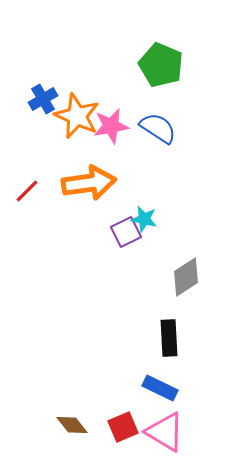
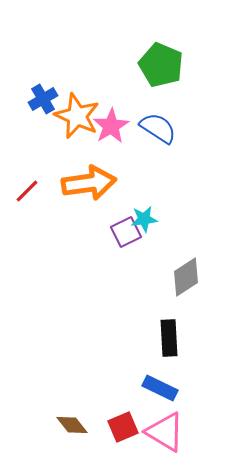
pink star: rotated 21 degrees counterclockwise
cyan star: rotated 20 degrees counterclockwise
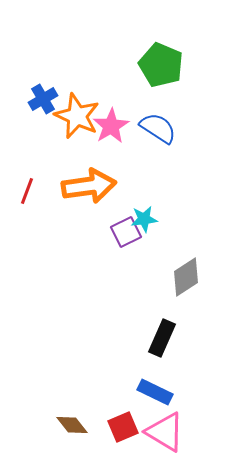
orange arrow: moved 3 px down
red line: rotated 24 degrees counterclockwise
black rectangle: moved 7 px left; rotated 27 degrees clockwise
blue rectangle: moved 5 px left, 4 px down
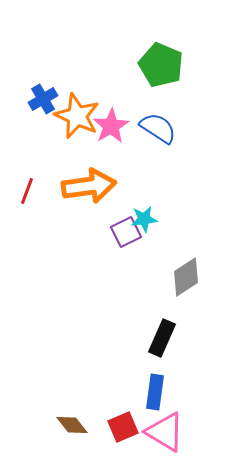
blue rectangle: rotated 72 degrees clockwise
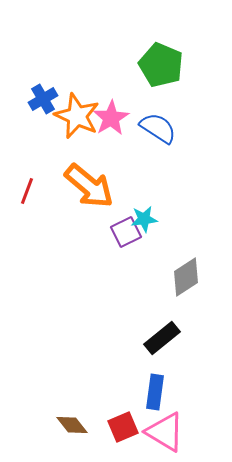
pink star: moved 8 px up
orange arrow: rotated 48 degrees clockwise
black rectangle: rotated 27 degrees clockwise
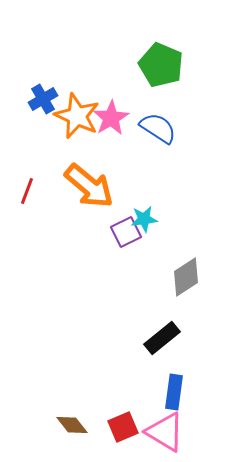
blue rectangle: moved 19 px right
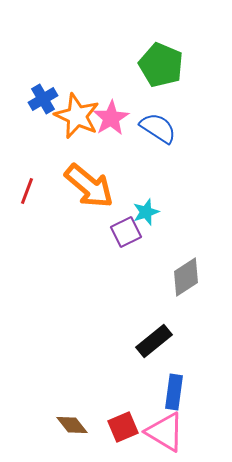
cyan star: moved 2 px right, 7 px up; rotated 12 degrees counterclockwise
black rectangle: moved 8 px left, 3 px down
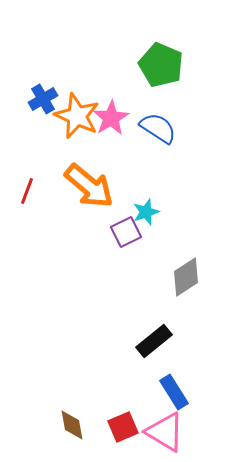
blue rectangle: rotated 40 degrees counterclockwise
brown diamond: rotated 28 degrees clockwise
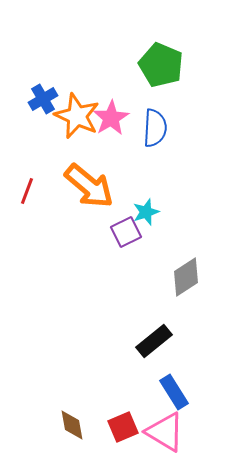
blue semicircle: moved 3 px left; rotated 60 degrees clockwise
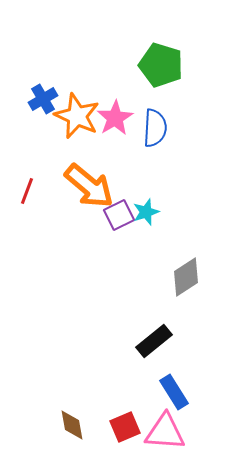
green pentagon: rotated 6 degrees counterclockwise
pink star: moved 4 px right
purple square: moved 7 px left, 17 px up
red square: moved 2 px right
pink triangle: rotated 27 degrees counterclockwise
